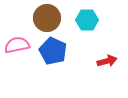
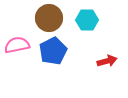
brown circle: moved 2 px right
blue pentagon: rotated 20 degrees clockwise
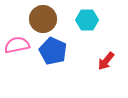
brown circle: moved 6 px left, 1 px down
blue pentagon: rotated 20 degrees counterclockwise
red arrow: moved 1 px left; rotated 144 degrees clockwise
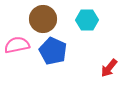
red arrow: moved 3 px right, 7 px down
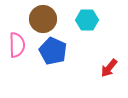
pink semicircle: rotated 100 degrees clockwise
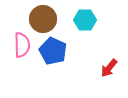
cyan hexagon: moved 2 px left
pink semicircle: moved 5 px right
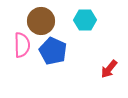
brown circle: moved 2 px left, 2 px down
red arrow: moved 1 px down
